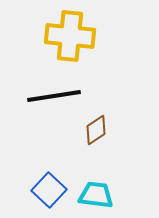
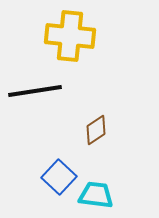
black line: moved 19 px left, 5 px up
blue square: moved 10 px right, 13 px up
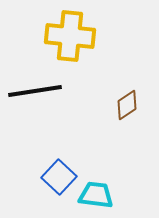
brown diamond: moved 31 px right, 25 px up
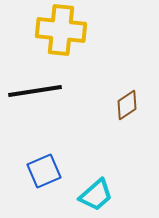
yellow cross: moved 9 px left, 6 px up
blue square: moved 15 px left, 6 px up; rotated 24 degrees clockwise
cyan trapezoid: rotated 132 degrees clockwise
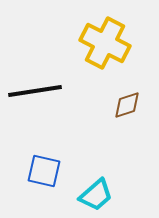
yellow cross: moved 44 px right, 13 px down; rotated 21 degrees clockwise
brown diamond: rotated 16 degrees clockwise
blue square: rotated 36 degrees clockwise
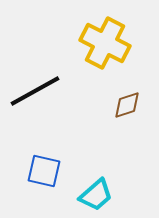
black line: rotated 20 degrees counterclockwise
